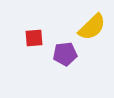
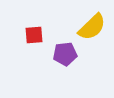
red square: moved 3 px up
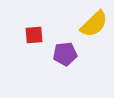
yellow semicircle: moved 2 px right, 3 px up
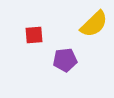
purple pentagon: moved 6 px down
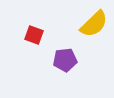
red square: rotated 24 degrees clockwise
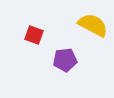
yellow semicircle: moved 1 px left, 1 px down; rotated 108 degrees counterclockwise
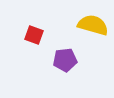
yellow semicircle: rotated 12 degrees counterclockwise
